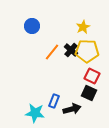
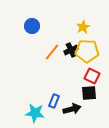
black cross: rotated 24 degrees clockwise
black square: rotated 28 degrees counterclockwise
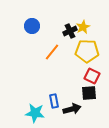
black cross: moved 1 px left, 19 px up
blue rectangle: rotated 32 degrees counterclockwise
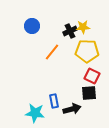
yellow star: rotated 24 degrees clockwise
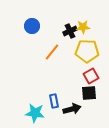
red square: moved 1 px left; rotated 35 degrees clockwise
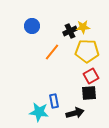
black arrow: moved 3 px right, 4 px down
cyan star: moved 4 px right, 1 px up
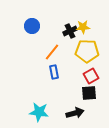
blue rectangle: moved 29 px up
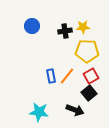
black cross: moved 5 px left; rotated 16 degrees clockwise
orange line: moved 15 px right, 24 px down
blue rectangle: moved 3 px left, 4 px down
black square: rotated 35 degrees counterclockwise
black arrow: moved 3 px up; rotated 36 degrees clockwise
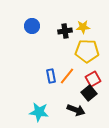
red square: moved 2 px right, 3 px down
black arrow: moved 1 px right
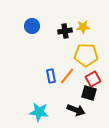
yellow pentagon: moved 1 px left, 4 px down
black square: rotated 35 degrees counterclockwise
